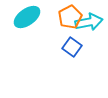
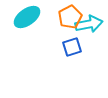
cyan arrow: moved 2 px down
blue square: rotated 36 degrees clockwise
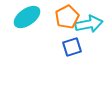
orange pentagon: moved 3 px left
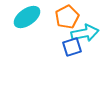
cyan arrow: moved 4 px left, 9 px down
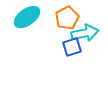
orange pentagon: moved 1 px down
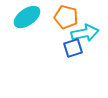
orange pentagon: moved 1 px left, 1 px up; rotated 30 degrees counterclockwise
blue square: moved 1 px right, 1 px down
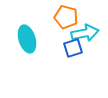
cyan ellipse: moved 22 px down; rotated 72 degrees counterclockwise
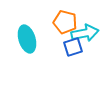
orange pentagon: moved 1 px left, 5 px down
blue square: moved 1 px up
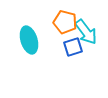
cyan arrow: moved 1 px right, 1 px up; rotated 64 degrees clockwise
cyan ellipse: moved 2 px right, 1 px down
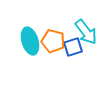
orange pentagon: moved 12 px left, 19 px down
cyan ellipse: moved 1 px right, 1 px down
